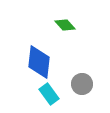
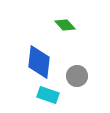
gray circle: moved 5 px left, 8 px up
cyan rectangle: moved 1 px left, 1 px down; rotated 35 degrees counterclockwise
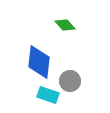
gray circle: moved 7 px left, 5 px down
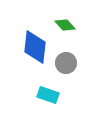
blue diamond: moved 4 px left, 15 px up
gray circle: moved 4 px left, 18 px up
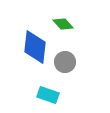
green diamond: moved 2 px left, 1 px up
gray circle: moved 1 px left, 1 px up
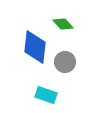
cyan rectangle: moved 2 px left
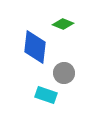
green diamond: rotated 25 degrees counterclockwise
gray circle: moved 1 px left, 11 px down
